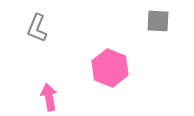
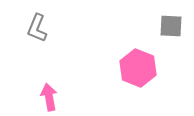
gray square: moved 13 px right, 5 px down
pink hexagon: moved 28 px right
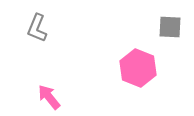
gray square: moved 1 px left, 1 px down
pink arrow: rotated 28 degrees counterclockwise
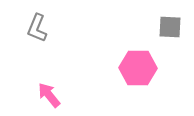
pink hexagon: rotated 21 degrees counterclockwise
pink arrow: moved 2 px up
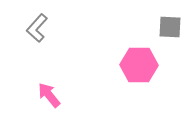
gray L-shape: rotated 20 degrees clockwise
pink hexagon: moved 1 px right, 3 px up
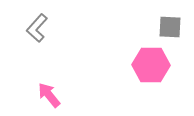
pink hexagon: moved 12 px right
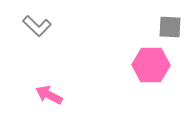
gray L-shape: moved 2 px up; rotated 88 degrees counterclockwise
pink arrow: rotated 24 degrees counterclockwise
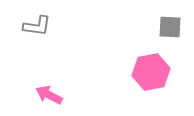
gray L-shape: rotated 36 degrees counterclockwise
pink hexagon: moved 7 px down; rotated 12 degrees counterclockwise
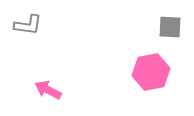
gray L-shape: moved 9 px left, 1 px up
pink arrow: moved 1 px left, 5 px up
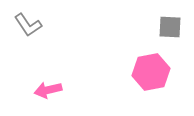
gray L-shape: rotated 48 degrees clockwise
pink arrow: rotated 40 degrees counterclockwise
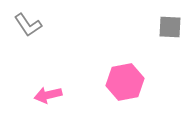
pink hexagon: moved 26 px left, 10 px down
pink arrow: moved 5 px down
